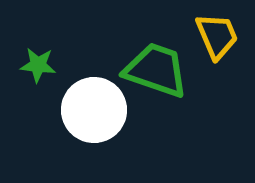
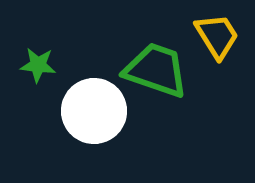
yellow trapezoid: rotated 9 degrees counterclockwise
white circle: moved 1 px down
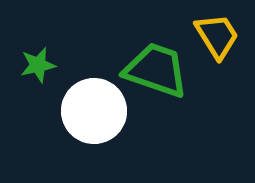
green star: rotated 18 degrees counterclockwise
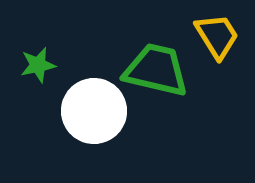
green trapezoid: rotated 6 degrees counterclockwise
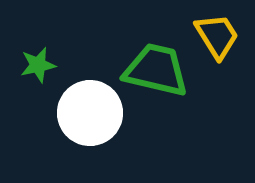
white circle: moved 4 px left, 2 px down
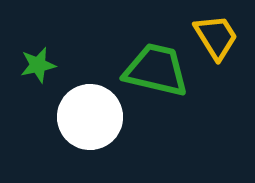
yellow trapezoid: moved 1 px left, 1 px down
white circle: moved 4 px down
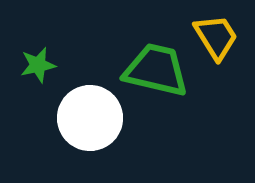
white circle: moved 1 px down
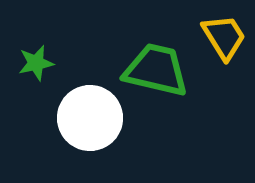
yellow trapezoid: moved 8 px right
green star: moved 2 px left, 2 px up
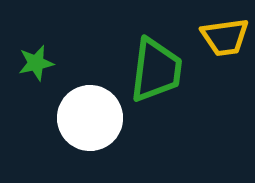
yellow trapezoid: moved 1 px right; rotated 114 degrees clockwise
green trapezoid: rotated 84 degrees clockwise
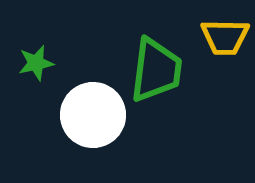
yellow trapezoid: rotated 9 degrees clockwise
white circle: moved 3 px right, 3 px up
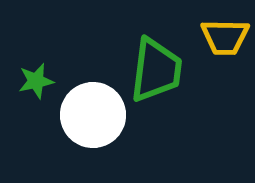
green star: moved 18 px down
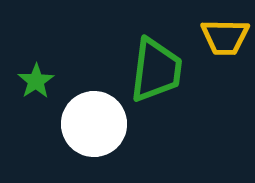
green star: rotated 21 degrees counterclockwise
white circle: moved 1 px right, 9 px down
